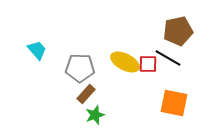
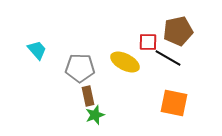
red square: moved 22 px up
brown rectangle: moved 2 px right, 2 px down; rotated 54 degrees counterclockwise
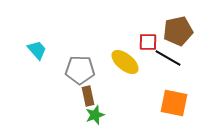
yellow ellipse: rotated 12 degrees clockwise
gray pentagon: moved 2 px down
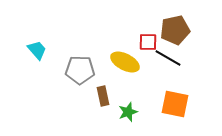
brown pentagon: moved 3 px left, 1 px up
yellow ellipse: rotated 12 degrees counterclockwise
brown rectangle: moved 15 px right
orange square: moved 1 px right, 1 px down
green star: moved 33 px right, 3 px up
